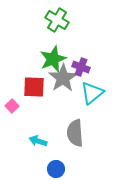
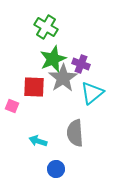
green cross: moved 11 px left, 7 px down
purple cross: moved 3 px up
pink square: rotated 24 degrees counterclockwise
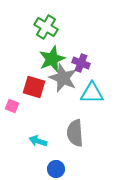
green star: moved 1 px left
purple cross: moved 1 px up
gray star: rotated 16 degrees counterclockwise
red square: rotated 15 degrees clockwise
cyan triangle: rotated 40 degrees clockwise
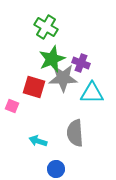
gray star: rotated 24 degrees counterclockwise
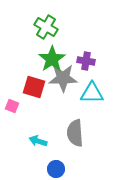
green star: rotated 12 degrees counterclockwise
purple cross: moved 5 px right, 2 px up; rotated 12 degrees counterclockwise
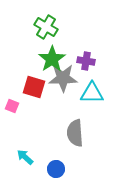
cyan arrow: moved 13 px left, 16 px down; rotated 24 degrees clockwise
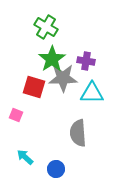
pink square: moved 4 px right, 9 px down
gray semicircle: moved 3 px right
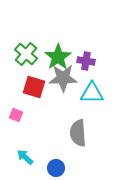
green cross: moved 20 px left, 27 px down; rotated 10 degrees clockwise
green star: moved 6 px right, 2 px up
blue circle: moved 1 px up
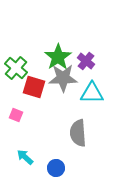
green cross: moved 10 px left, 14 px down
purple cross: rotated 30 degrees clockwise
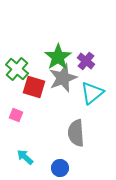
green cross: moved 1 px right, 1 px down
gray star: rotated 20 degrees counterclockwise
cyan triangle: rotated 40 degrees counterclockwise
gray semicircle: moved 2 px left
blue circle: moved 4 px right
